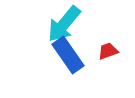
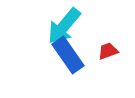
cyan arrow: moved 2 px down
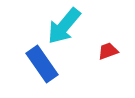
blue rectangle: moved 26 px left, 9 px down
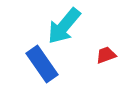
red trapezoid: moved 2 px left, 4 px down
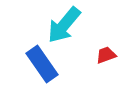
cyan arrow: moved 1 px up
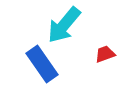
red trapezoid: moved 1 px left, 1 px up
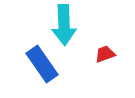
cyan arrow: rotated 42 degrees counterclockwise
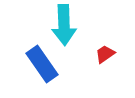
red trapezoid: rotated 15 degrees counterclockwise
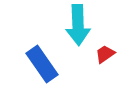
cyan arrow: moved 14 px right
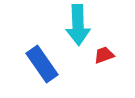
red trapezoid: moved 1 px left, 1 px down; rotated 15 degrees clockwise
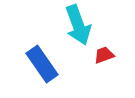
cyan arrow: rotated 18 degrees counterclockwise
